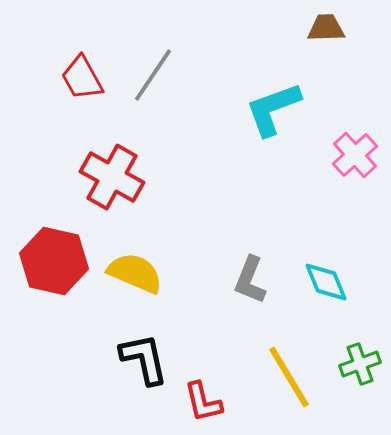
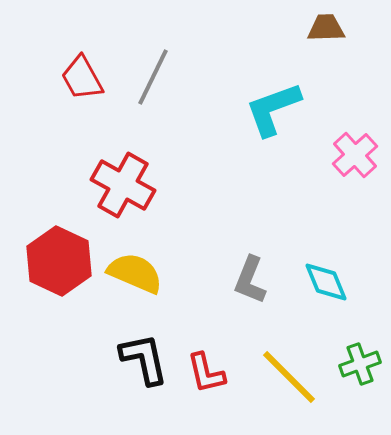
gray line: moved 2 px down; rotated 8 degrees counterclockwise
red cross: moved 11 px right, 8 px down
red hexagon: moved 5 px right; rotated 12 degrees clockwise
yellow line: rotated 14 degrees counterclockwise
red L-shape: moved 3 px right, 29 px up
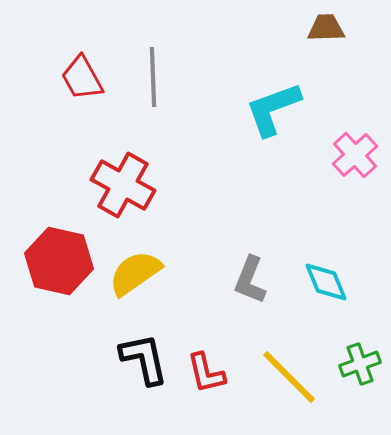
gray line: rotated 28 degrees counterclockwise
red hexagon: rotated 12 degrees counterclockwise
yellow semicircle: rotated 58 degrees counterclockwise
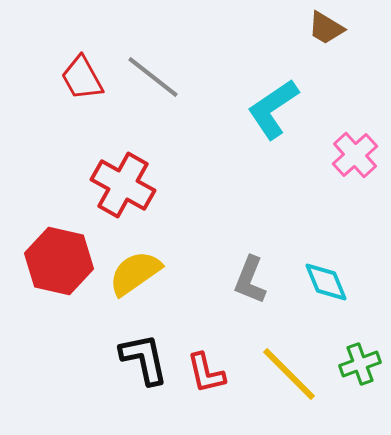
brown trapezoid: rotated 147 degrees counterclockwise
gray line: rotated 50 degrees counterclockwise
cyan L-shape: rotated 14 degrees counterclockwise
yellow line: moved 3 px up
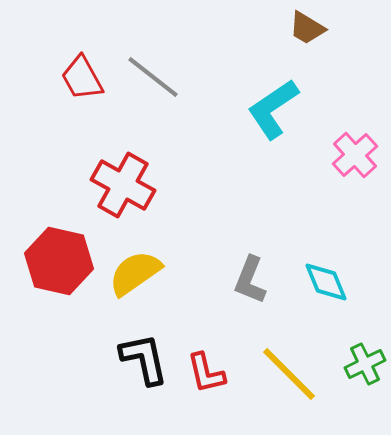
brown trapezoid: moved 19 px left
green cross: moved 5 px right; rotated 6 degrees counterclockwise
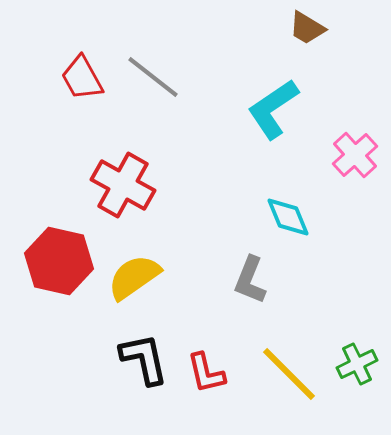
yellow semicircle: moved 1 px left, 4 px down
cyan diamond: moved 38 px left, 65 px up
green cross: moved 8 px left
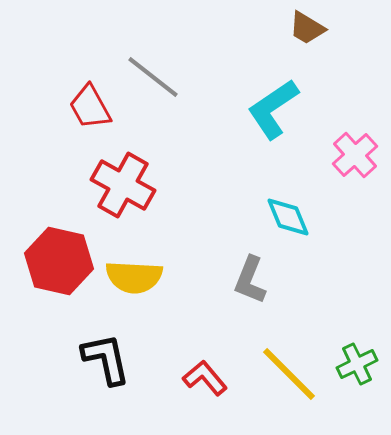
red trapezoid: moved 8 px right, 29 px down
yellow semicircle: rotated 142 degrees counterclockwise
black L-shape: moved 38 px left
red L-shape: moved 1 px left, 5 px down; rotated 153 degrees clockwise
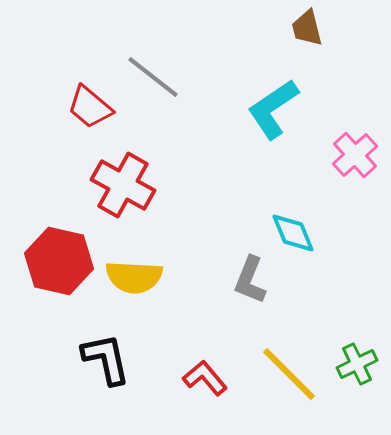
brown trapezoid: rotated 45 degrees clockwise
red trapezoid: rotated 21 degrees counterclockwise
cyan diamond: moved 5 px right, 16 px down
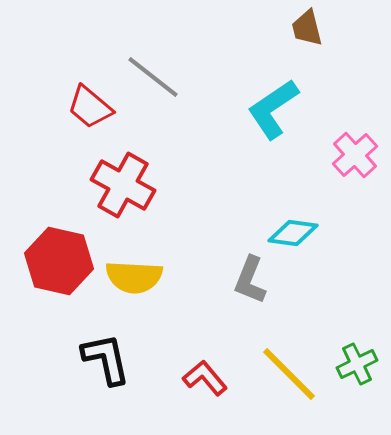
cyan diamond: rotated 60 degrees counterclockwise
